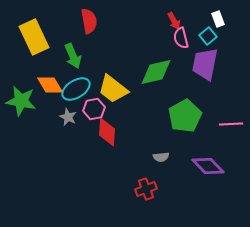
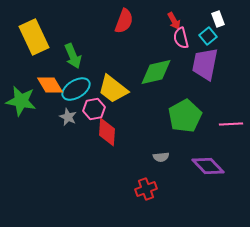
red semicircle: moved 35 px right; rotated 30 degrees clockwise
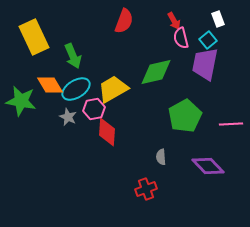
cyan square: moved 4 px down
yellow trapezoid: rotated 112 degrees clockwise
gray semicircle: rotated 91 degrees clockwise
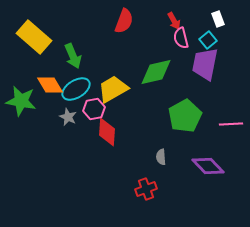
yellow rectangle: rotated 24 degrees counterclockwise
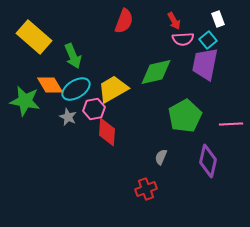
pink semicircle: moved 2 px right, 1 px down; rotated 80 degrees counterclockwise
green star: moved 4 px right
gray semicircle: rotated 28 degrees clockwise
purple diamond: moved 5 px up; rotated 56 degrees clockwise
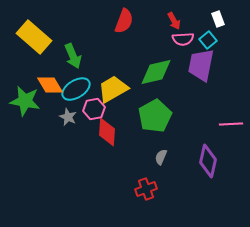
purple trapezoid: moved 4 px left, 1 px down
green pentagon: moved 30 px left
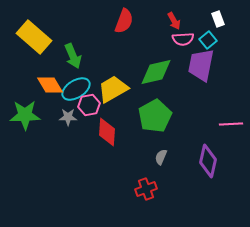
green star: moved 14 px down; rotated 12 degrees counterclockwise
pink hexagon: moved 5 px left, 4 px up
gray star: rotated 24 degrees counterclockwise
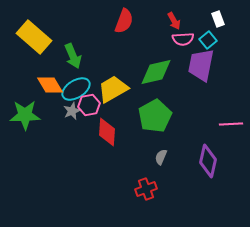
gray star: moved 4 px right, 6 px up; rotated 24 degrees counterclockwise
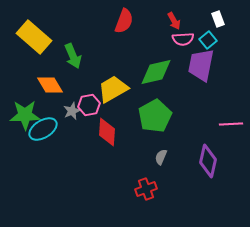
cyan ellipse: moved 33 px left, 40 px down
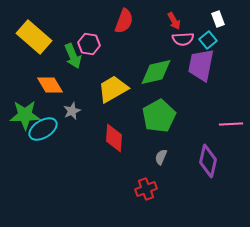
pink hexagon: moved 61 px up; rotated 20 degrees clockwise
green pentagon: moved 4 px right
red diamond: moved 7 px right, 6 px down
